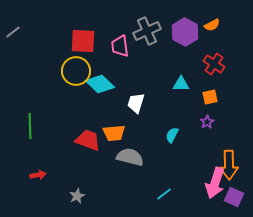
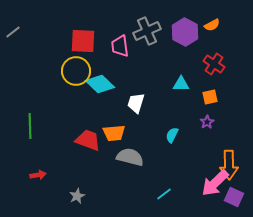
pink arrow: rotated 28 degrees clockwise
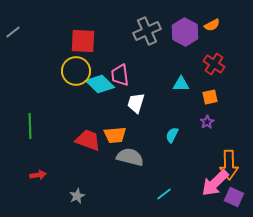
pink trapezoid: moved 29 px down
orange trapezoid: moved 1 px right, 2 px down
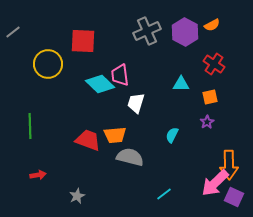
yellow circle: moved 28 px left, 7 px up
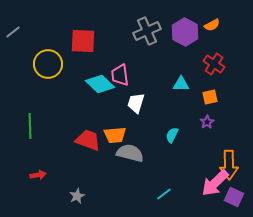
gray semicircle: moved 4 px up
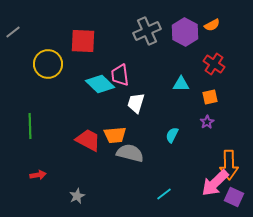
red trapezoid: rotated 8 degrees clockwise
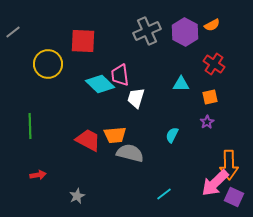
white trapezoid: moved 5 px up
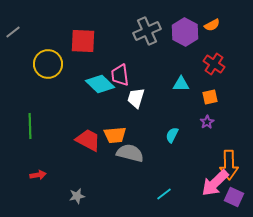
gray star: rotated 14 degrees clockwise
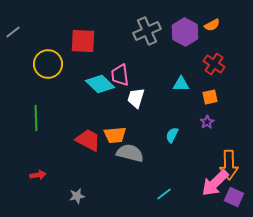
green line: moved 6 px right, 8 px up
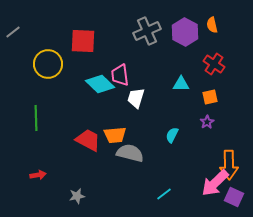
orange semicircle: rotated 105 degrees clockwise
